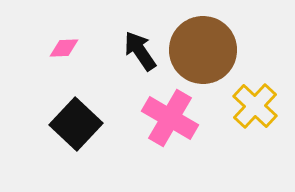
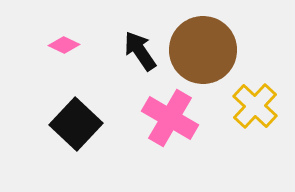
pink diamond: moved 3 px up; rotated 28 degrees clockwise
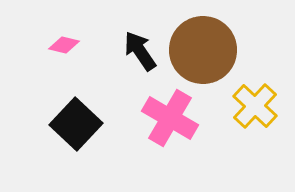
pink diamond: rotated 12 degrees counterclockwise
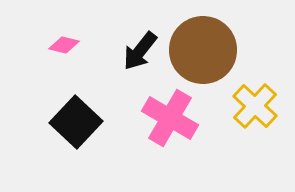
black arrow: rotated 108 degrees counterclockwise
black square: moved 2 px up
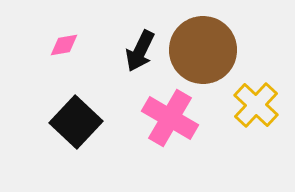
pink diamond: rotated 24 degrees counterclockwise
black arrow: rotated 12 degrees counterclockwise
yellow cross: moved 1 px right, 1 px up
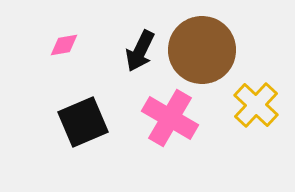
brown circle: moved 1 px left
black square: moved 7 px right; rotated 24 degrees clockwise
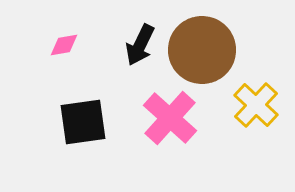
black arrow: moved 6 px up
pink cross: rotated 12 degrees clockwise
black square: rotated 15 degrees clockwise
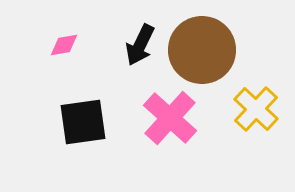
yellow cross: moved 4 px down
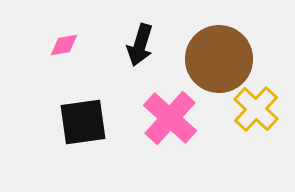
black arrow: rotated 9 degrees counterclockwise
brown circle: moved 17 px right, 9 px down
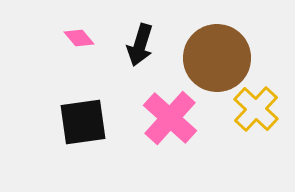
pink diamond: moved 15 px right, 7 px up; rotated 60 degrees clockwise
brown circle: moved 2 px left, 1 px up
